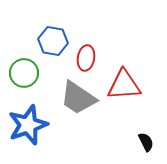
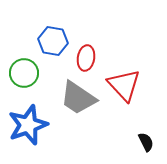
red triangle: rotated 51 degrees clockwise
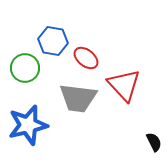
red ellipse: rotated 60 degrees counterclockwise
green circle: moved 1 px right, 5 px up
gray trapezoid: rotated 27 degrees counterclockwise
blue star: rotated 6 degrees clockwise
black semicircle: moved 8 px right
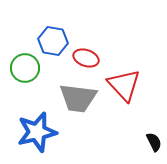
red ellipse: rotated 20 degrees counterclockwise
blue star: moved 9 px right, 7 px down
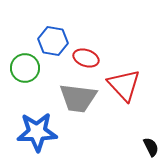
blue star: rotated 12 degrees clockwise
black semicircle: moved 3 px left, 5 px down
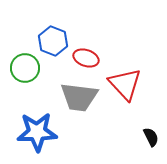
blue hexagon: rotated 12 degrees clockwise
red triangle: moved 1 px right, 1 px up
gray trapezoid: moved 1 px right, 1 px up
black semicircle: moved 10 px up
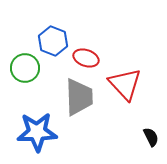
gray trapezoid: rotated 99 degrees counterclockwise
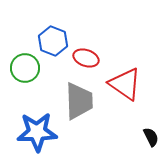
red triangle: rotated 12 degrees counterclockwise
gray trapezoid: moved 4 px down
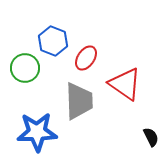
red ellipse: rotated 75 degrees counterclockwise
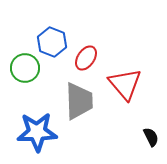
blue hexagon: moved 1 px left, 1 px down
red triangle: rotated 15 degrees clockwise
